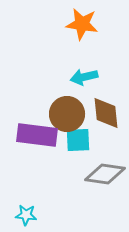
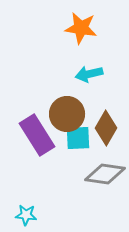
orange star: moved 1 px left, 4 px down
cyan arrow: moved 5 px right, 3 px up
brown diamond: moved 15 px down; rotated 36 degrees clockwise
purple rectangle: rotated 51 degrees clockwise
cyan square: moved 2 px up
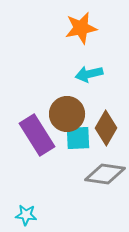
orange star: rotated 20 degrees counterclockwise
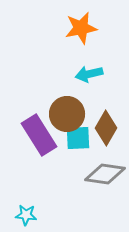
purple rectangle: moved 2 px right
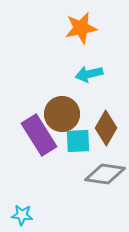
brown circle: moved 5 px left
cyan square: moved 3 px down
cyan star: moved 4 px left
